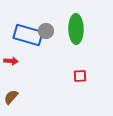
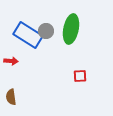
green ellipse: moved 5 px left; rotated 12 degrees clockwise
blue rectangle: rotated 16 degrees clockwise
brown semicircle: rotated 49 degrees counterclockwise
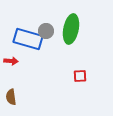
blue rectangle: moved 4 px down; rotated 16 degrees counterclockwise
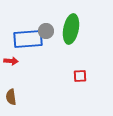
blue rectangle: rotated 20 degrees counterclockwise
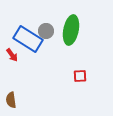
green ellipse: moved 1 px down
blue rectangle: rotated 36 degrees clockwise
red arrow: moved 1 px right, 6 px up; rotated 48 degrees clockwise
brown semicircle: moved 3 px down
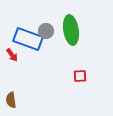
green ellipse: rotated 20 degrees counterclockwise
blue rectangle: rotated 12 degrees counterclockwise
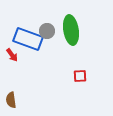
gray circle: moved 1 px right
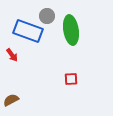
gray circle: moved 15 px up
blue rectangle: moved 8 px up
red square: moved 9 px left, 3 px down
brown semicircle: rotated 70 degrees clockwise
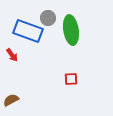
gray circle: moved 1 px right, 2 px down
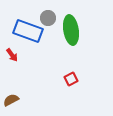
red square: rotated 24 degrees counterclockwise
